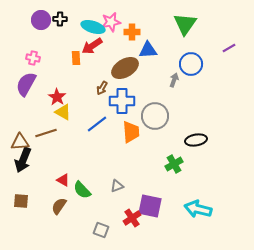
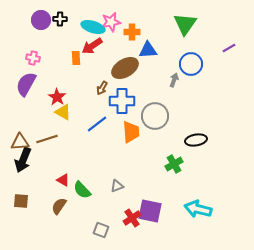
brown line: moved 1 px right, 6 px down
purple square: moved 5 px down
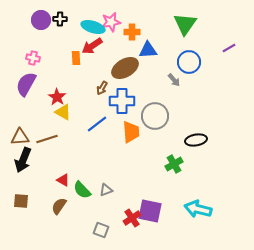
blue circle: moved 2 px left, 2 px up
gray arrow: rotated 120 degrees clockwise
brown triangle: moved 5 px up
gray triangle: moved 11 px left, 4 px down
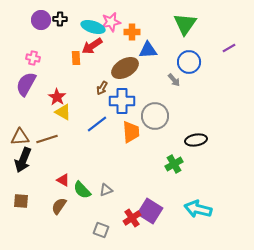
purple square: rotated 20 degrees clockwise
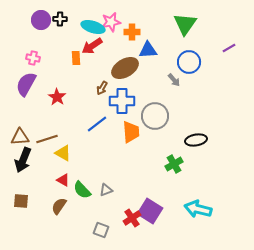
yellow triangle: moved 41 px down
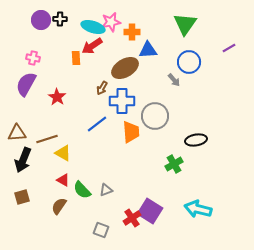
brown triangle: moved 3 px left, 4 px up
brown square: moved 1 px right, 4 px up; rotated 21 degrees counterclockwise
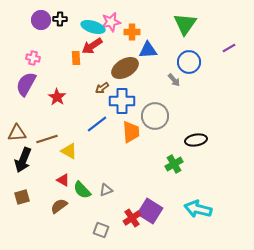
brown arrow: rotated 24 degrees clockwise
yellow triangle: moved 6 px right, 2 px up
brown semicircle: rotated 18 degrees clockwise
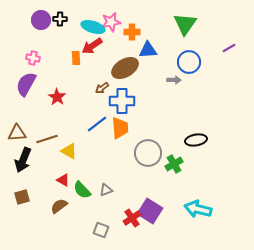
gray arrow: rotated 48 degrees counterclockwise
gray circle: moved 7 px left, 37 px down
orange trapezoid: moved 11 px left, 4 px up
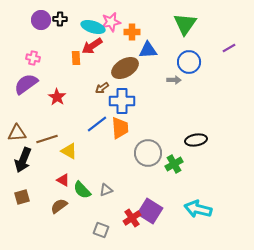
purple semicircle: rotated 25 degrees clockwise
